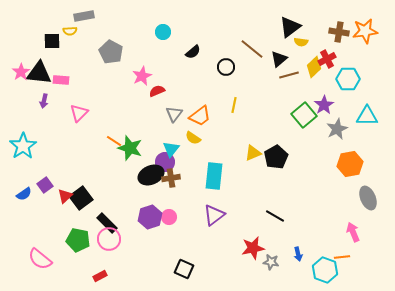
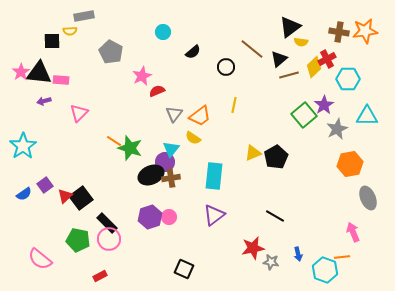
purple arrow at (44, 101): rotated 64 degrees clockwise
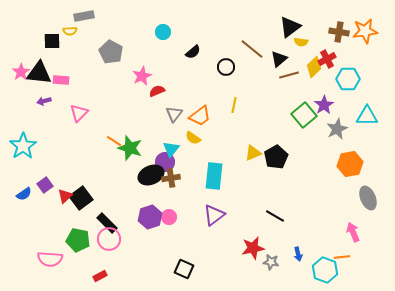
pink semicircle at (40, 259): moved 10 px right; rotated 35 degrees counterclockwise
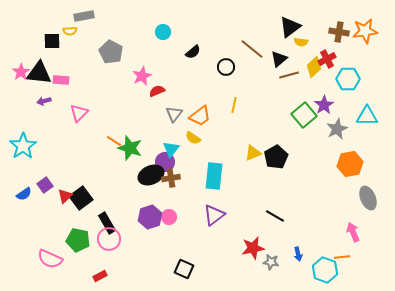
black rectangle at (107, 223): rotated 15 degrees clockwise
pink semicircle at (50, 259): rotated 20 degrees clockwise
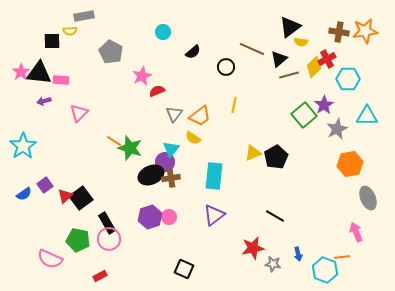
brown line at (252, 49): rotated 15 degrees counterclockwise
pink arrow at (353, 232): moved 3 px right
gray star at (271, 262): moved 2 px right, 2 px down
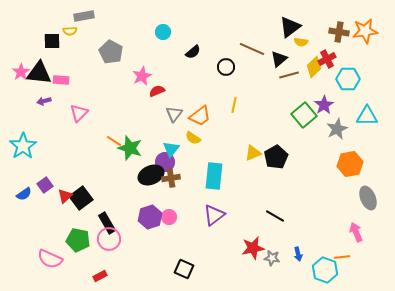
gray star at (273, 264): moved 1 px left, 6 px up
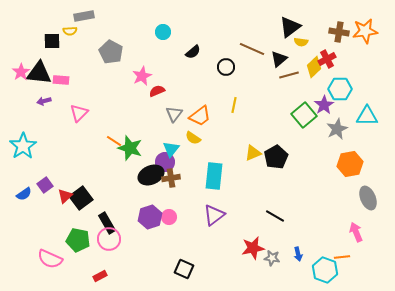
cyan hexagon at (348, 79): moved 8 px left, 10 px down
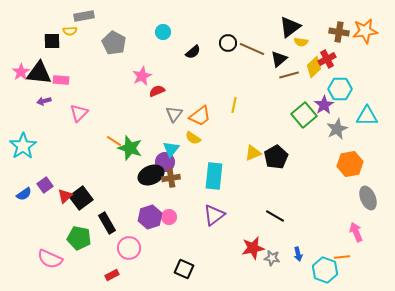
gray pentagon at (111, 52): moved 3 px right, 9 px up
black circle at (226, 67): moved 2 px right, 24 px up
pink circle at (109, 239): moved 20 px right, 9 px down
green pentagon at (78, 240): moved 1 px right, 2 px up
red rectangle at (100, 276): moved 12 px right, 1 px up
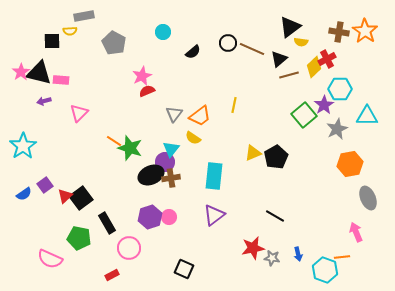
orange star at (365, 31): rotated 30 degrees counterclockwise
black triangle at (39, 73): rotated 8 degrees clockwise
red semicircle at (157, 91): moved 10 px left
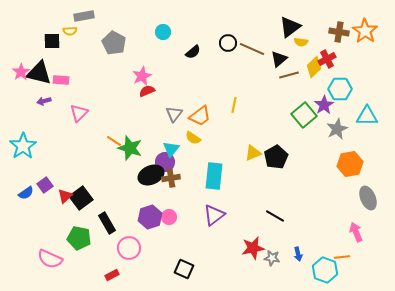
blue semicircle at (24, 194): moved 2 px right, 1 px up
